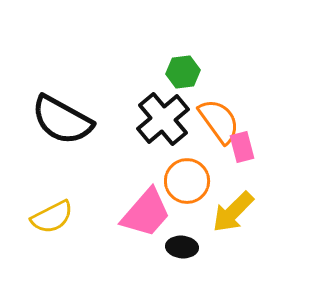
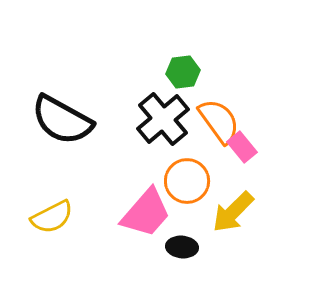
pink rectangle: rotated 24 degrees counterclockwise
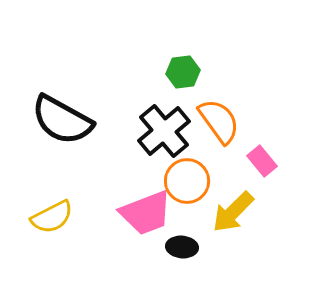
black cross: moved 1 px right, 12 px down
pink rectangle: moved 20 px right, 14 px down
pink trapezoid: rotated 28 degrees clockwise
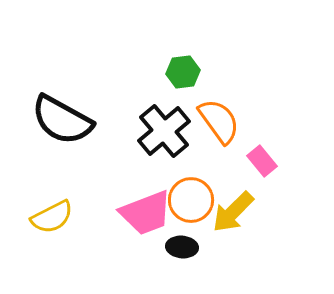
orange circle: moved 4 px right, 19 px down
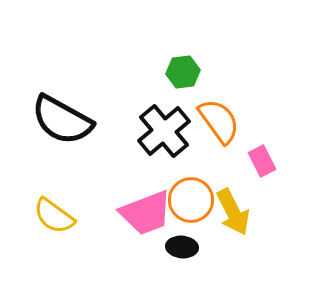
pink rectangle: rotated 12 degrees clockwise
yellow arrow: rotated 72 degrees counterclockwise
yellow semicircle: moved 2 px right, 1 px up; rotated 63 degrees clockwise
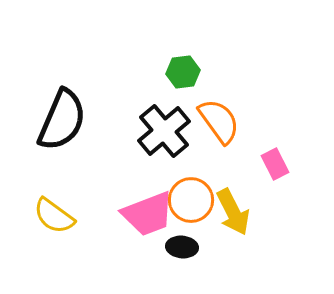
black semicircle: rotated 96 degrees counterclockwise
pink rectangle: moved 13 px right, 3 px down
pink trapezoid: moved 2 px right, 1 px down
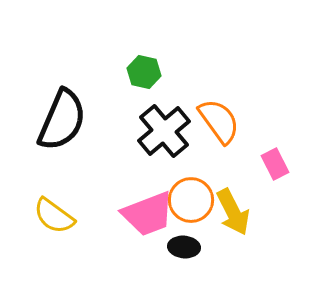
green hexagon: moved 39 px left; rotated 20 degrees clockwise
black ellipse: moved 2 px right
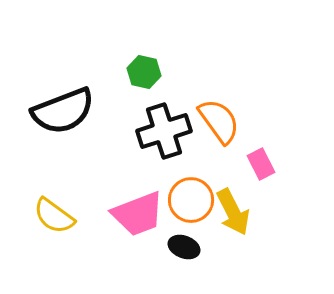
black semicircle: moved 1 px right, 9 px up; rotated 46 degrees clockwise
black cross: rotated 22 degrees clockwise
pink rectangle: moved 14 px left
pink trapezoid: moved 10 px left
black ellipse: rotated 16 degrees clockwise
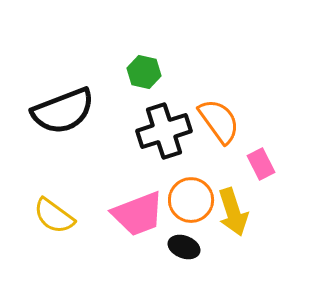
yellow arrow: rotated 9 degrees clockwise
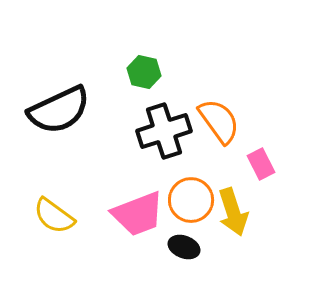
black semicircle: moved 4 px left, 1 px up; rotated 4 degrees counterclockwise
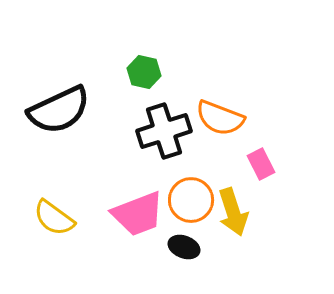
orange semicircle: moved 1 px right, 3 px up; rotated 147 degrees clockwise
yellow semicircle: moved 2 px down
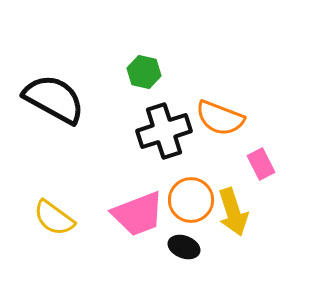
black semicircle: moved 5 px left, 11 px up; rotated 126 degrees counterclockwise
